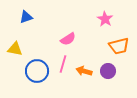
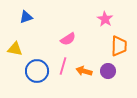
orange trapezoid: rotated 75 degrees counterclockwise
pink line: moved 2 px down
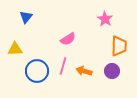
blue triangle: rotated 32 degrees counterclockwise
yellow triangle: rotated 14 degrees counterclockwise
purple circle: moved 4 px right
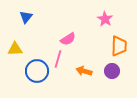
pink line: moved 5 px left, 7 px up
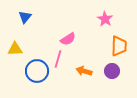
blue triangle: moved 1 px left
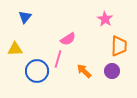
orange arrow: rotated 28 degrees clockwise
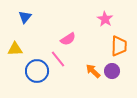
pink line: rotated 54 degrees counterclockwise
orange arrow: moved 9 px right
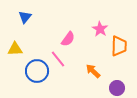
pink star: moved 5 px left, 10 px down
pink semicircle: rotated 21 degrees counterclockwise
purple circle: moved 5 px right, 17 px down
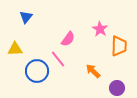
blue triangle: moved 1 px right
